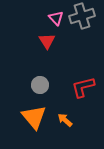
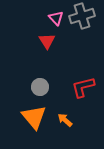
gray circle: moved 2 px down
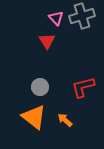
orange triangle: rotated 12 degrees counterclockwise
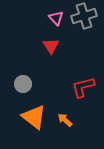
gray cross: moved 2 px right
red triangle: moved 4 px right, 5 px down
gray circle: moved 17 px left, 3 px up
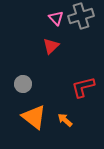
gray cross: moved 3 px left
red triangle: rotated 18 degrees clockwise
